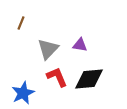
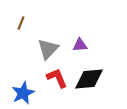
purple triangle: rotated 14 degrees counterclockwise
red L-shape: moved 1 px down
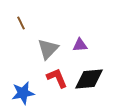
brown line: rotated 48 degrees counterclockwise
blue star: rotated 15 degrees clockwise
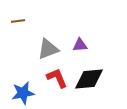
brown line: moved 3 px left, 2 px up; rotated 72 degrees counterclockwise
gray triangle: rotated 25 degrees clockwise
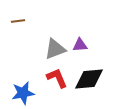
gray triangle: moved 7 px right
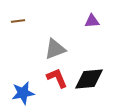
purple triangle: moved 12 px right, 24 px up
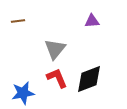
gray triangle: rotated 30 degrees counterclockwise
black diamond: rotated 16 degrees counterclockwise
